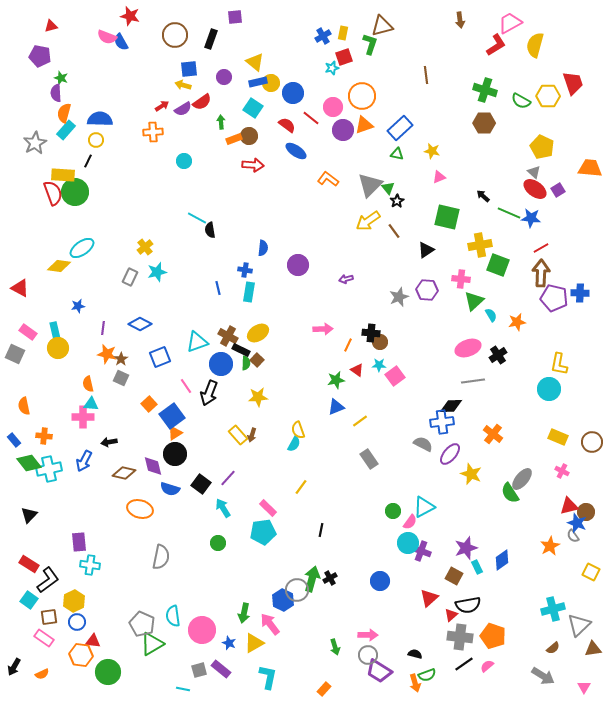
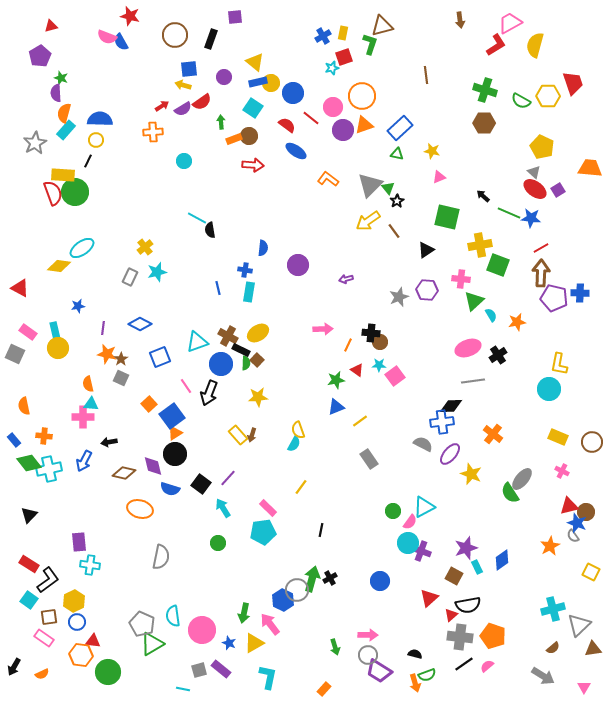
purple pentagon at (40, 56): rotated 30 degrees clockwise
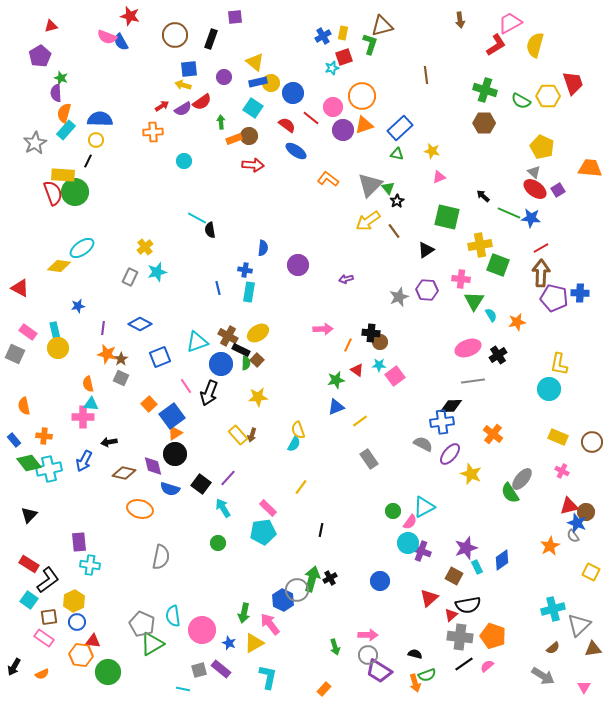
green triangle at (474, 301): rotated 15 degrees counterclockwise
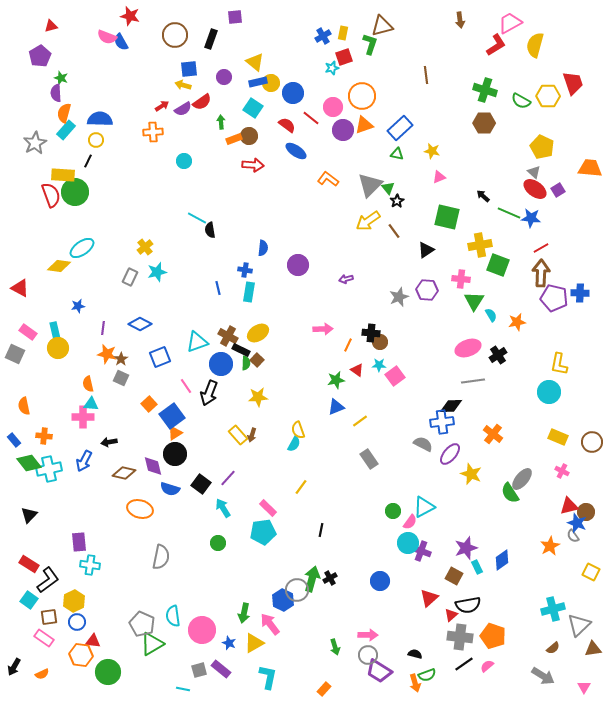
red semicircle at (53, 193): moved 2 px left, 2 px down
cyan circle at (549, 389): moved 3 px down
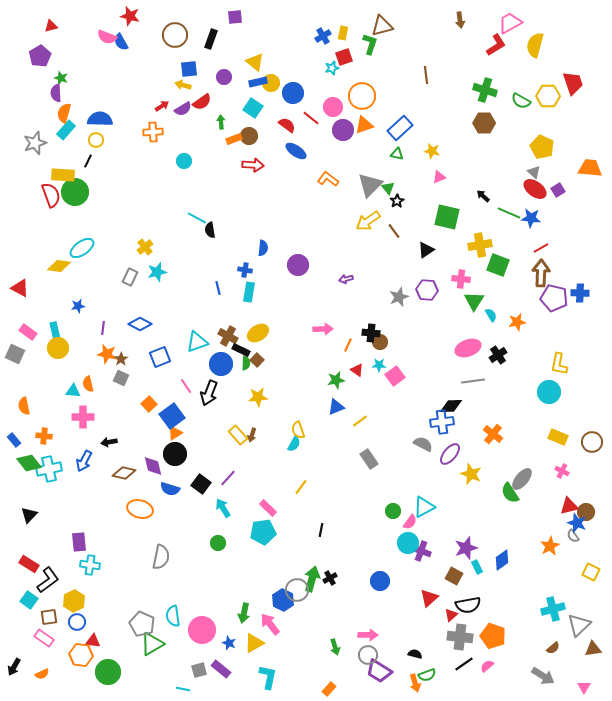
gray star at (35, 143): rotated 10 degrees clockwise
cyan triangle at (91, 404): moved 18 px left, 13 px up
orange rectangle at (324, 689): moved 5 px right
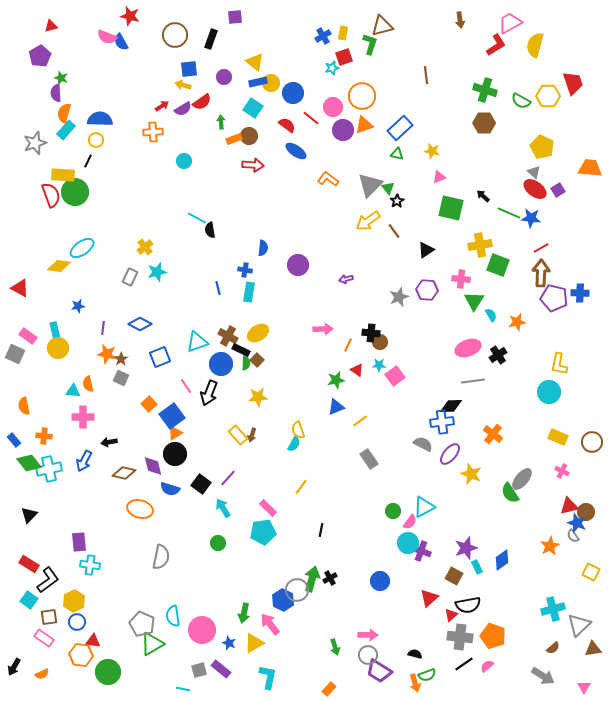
green square at (447, 217): moved 4 px right, 9 px up
pink rectangle at (28, 332): moved 4 px down
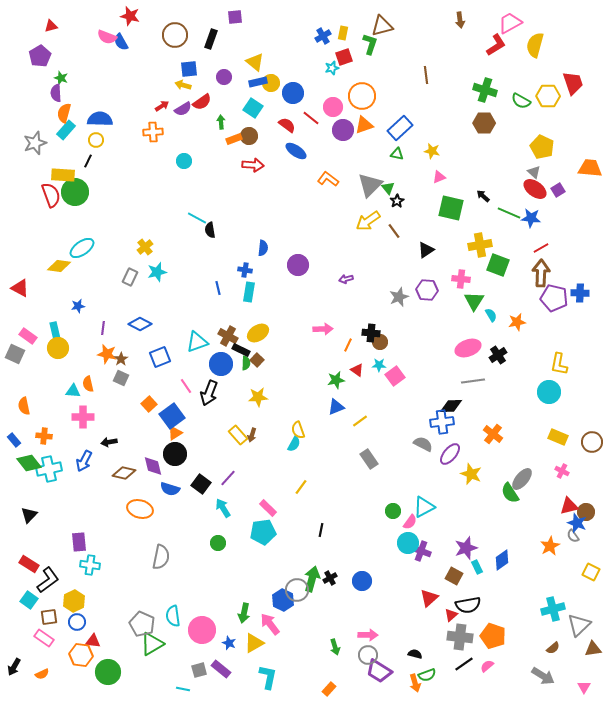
blue circle at (380, 581): moved 18 px left
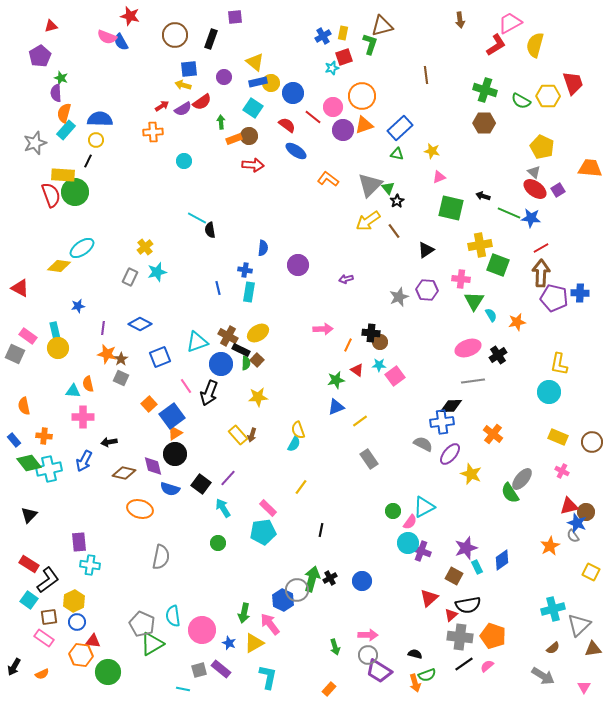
red line at (311, 118): moved 2 px right, 1 px up
black arrow at (483, 196): rotated 24 degrees counterclockwise
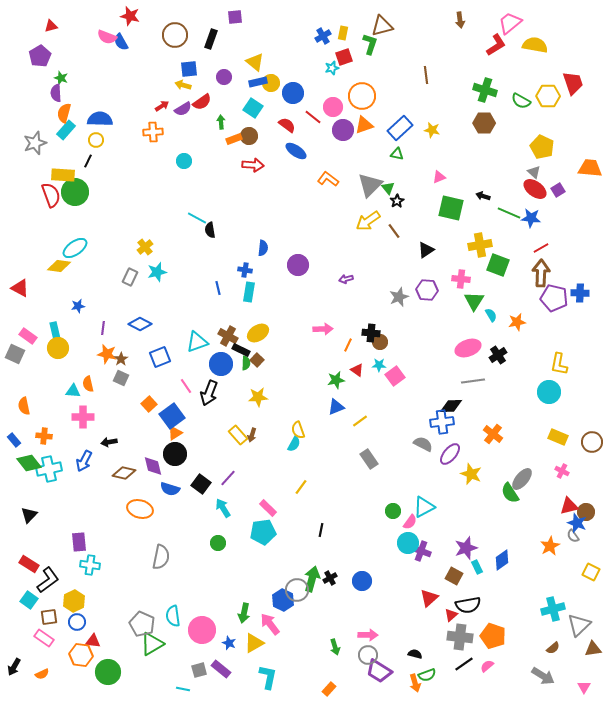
pink trapezoid at (510, 23): rotated 10 degrees counterclockwise
yellow semicircle at (535, 45): rotated 85 degrees clockwise
yellow star at (432, 151): moved 21 px up
cyan ellipse at (82, 248): moved 7 px left
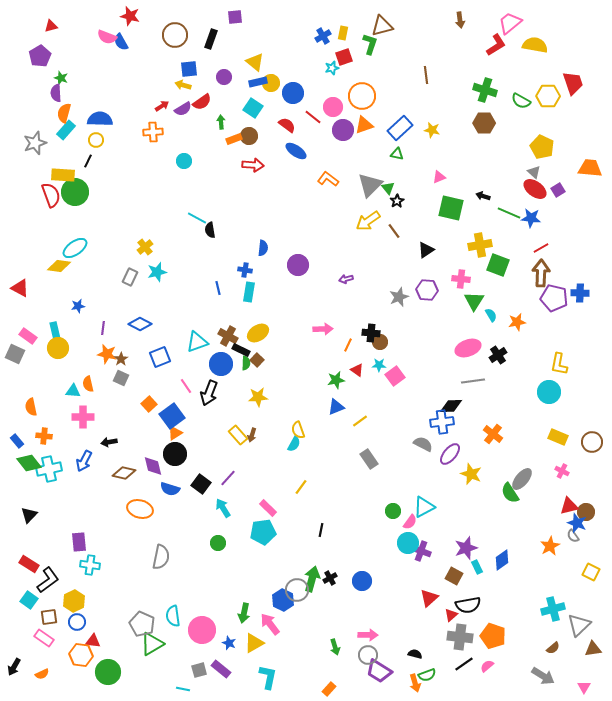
orange semicircle at (24, 406): moved 7 px right, 1 px down
blue rectangle at (14, 440): moved 3 px right, 1 px down
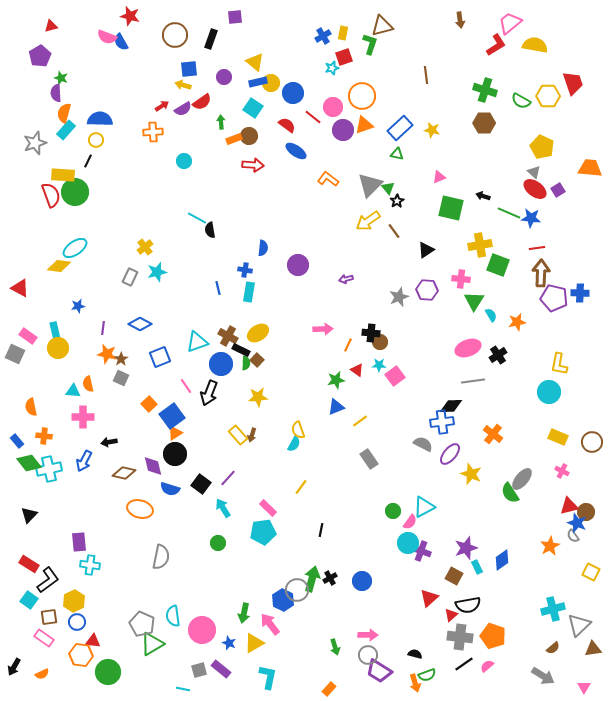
red line at (541, 248): moved 4 px left; rotated 21 degrees clockwise
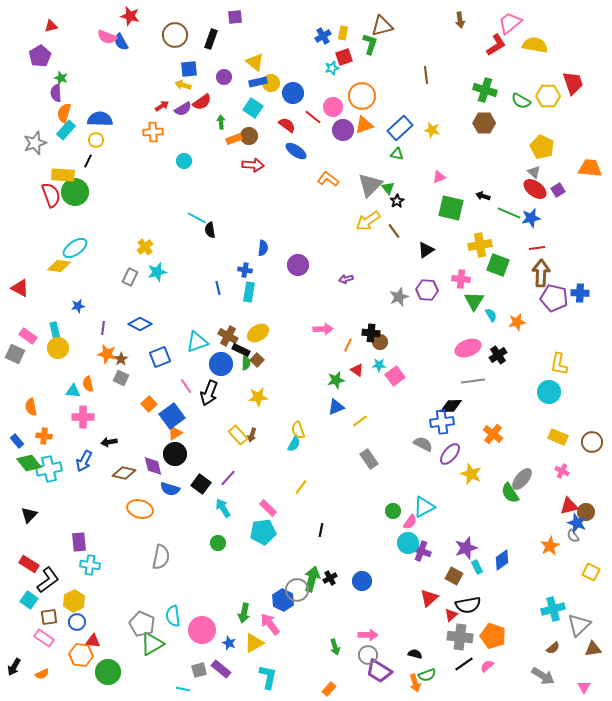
blue star at (531, 218): rotated 18 degrees counterclockwise
